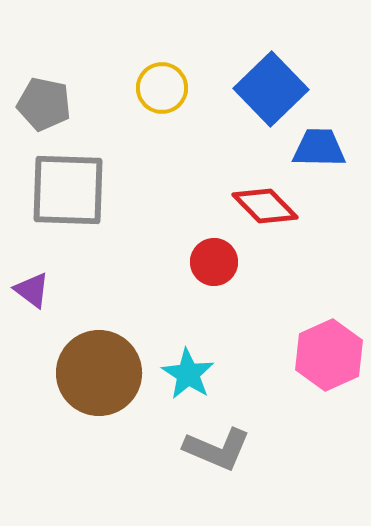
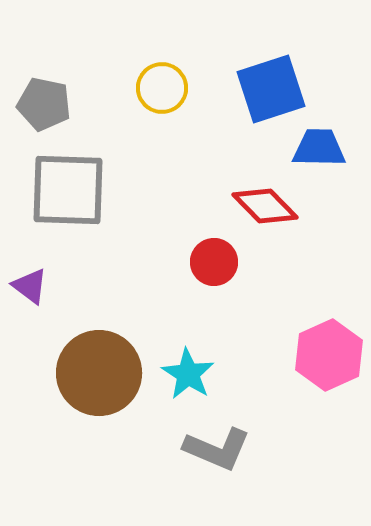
blue square: rotated 26 degrees clockwise
purple triangle: moved 2 px left, 4 px up
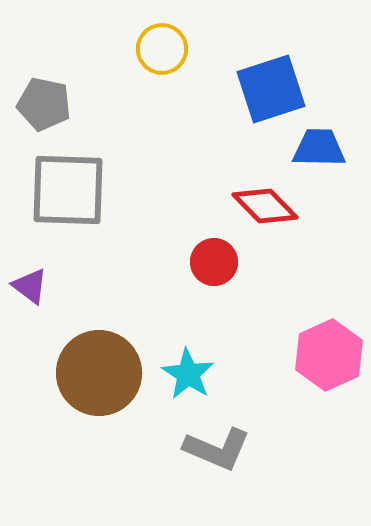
yellow circle: moved 39 px up
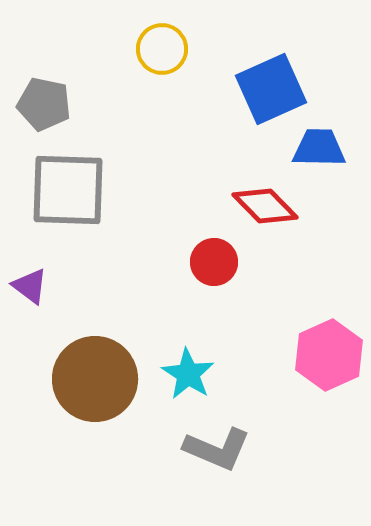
blue square: rotated 6 degrees counterclockwise
brown circle: moved 4 px left, 6 px down
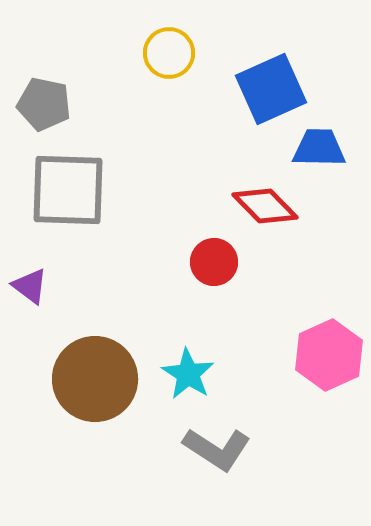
yellow circle: moved 7 px right, 4 px down
gray L-shape: rotated 10 degrees clockwise
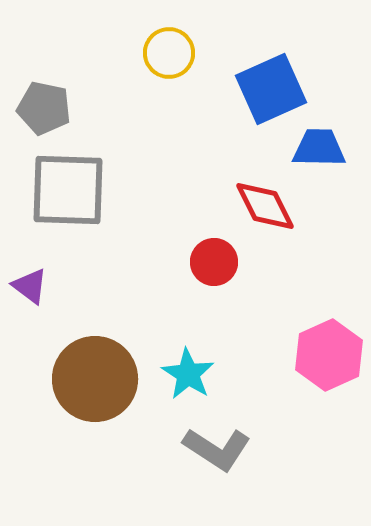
gray pentagon: moved 4 px down
red diamond: rotated 18 degrees clockwise
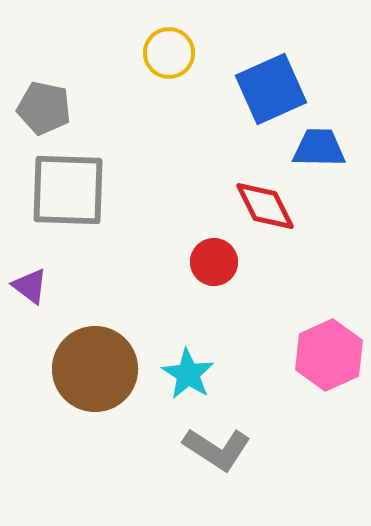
brown circle: moved 10 px up
